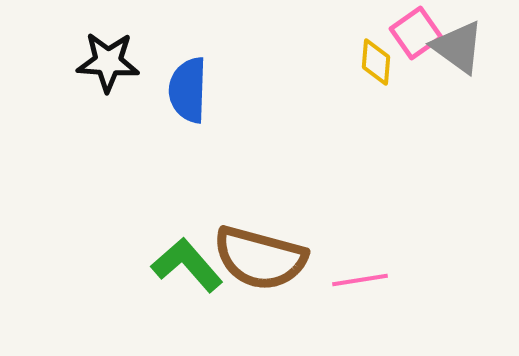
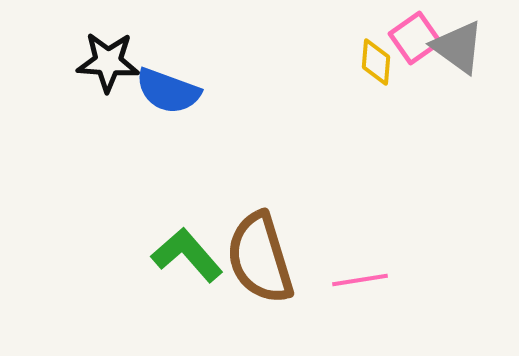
pink square: moved 1 px left, 5 px down
blue semicircle: moved 20 px left, 1 px down; rotated 72 degrees counterclockwise
brown semicircle: rotated 58 degrees clockwise
green L-shape: moved 10 px up
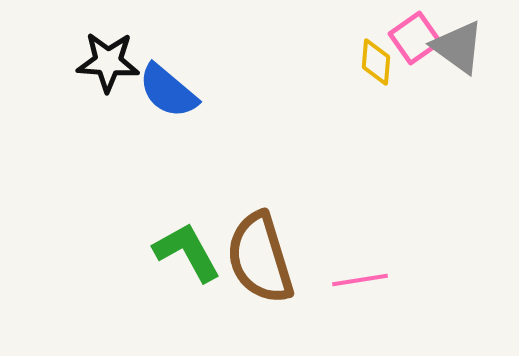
blue semicircle: rotated 20 degrees clockwise
green L-shape: moved 3 px up; rotated 12 degrees clockwise
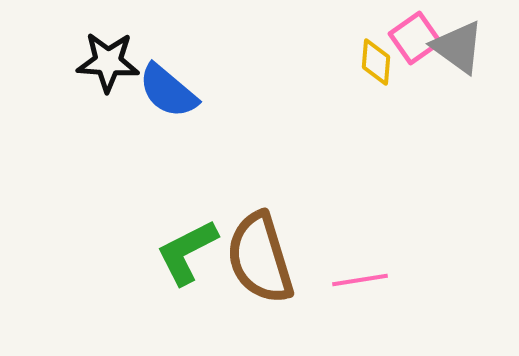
green L-shape: rotated 88 degrees counterclockwise
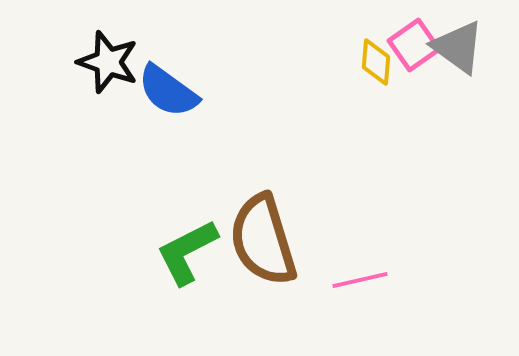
pink square: moved 1 px left, 7 px down
black star: rotated 16 degrees clockwise
blue semicircle: rotated 4 degrees counterclockwise
brown semicircle: moved 3 px right, 18 px up
pink line: rotated 4 degrees counterclockwise
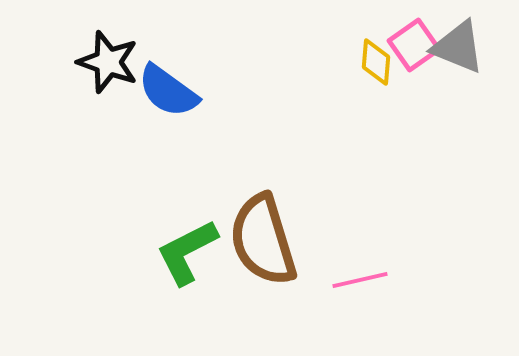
gray triangle: rotated 14 degrees counterclockwise
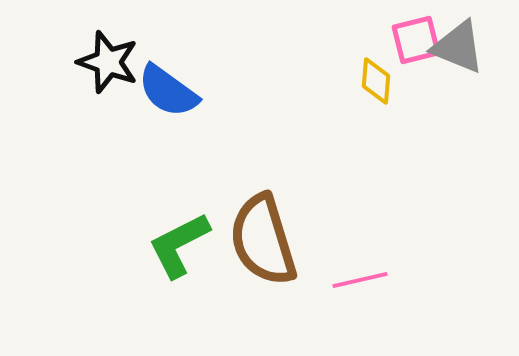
pink square: moved 2 px right, 5 px up; rotated 21 degrees clockwise
yellow diamond: moved 19 px down
green L-shape: moved 8 px left, 7 px up
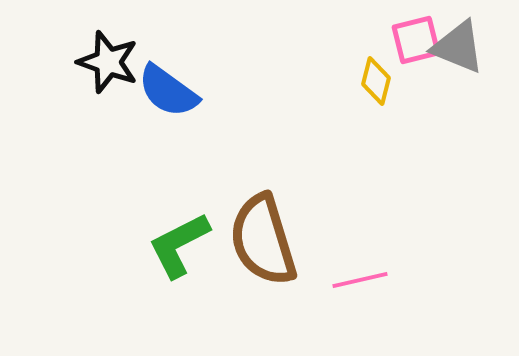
yellow diamond: rotated 9 degrees clockwise
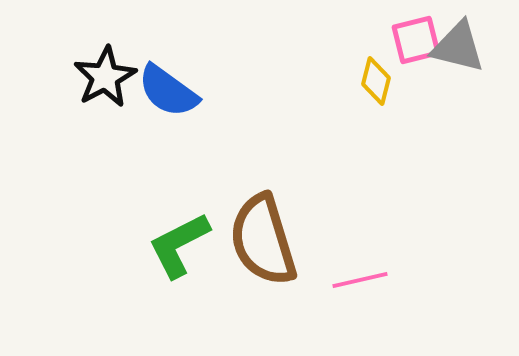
gray triangle: rotated 8 degrees counterclockwise
black star: moved 3 px left, 15 px down; rotated 24 degrees clockwise
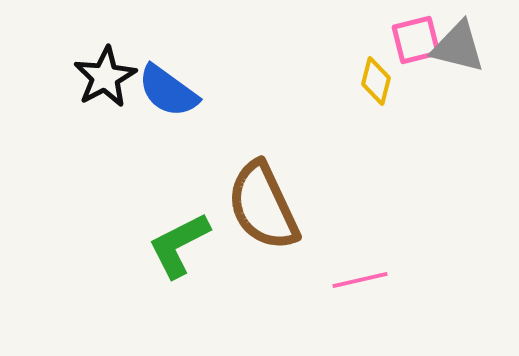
brown semicircle: moved 34 px up; rotated 8 degrees counterclockwise
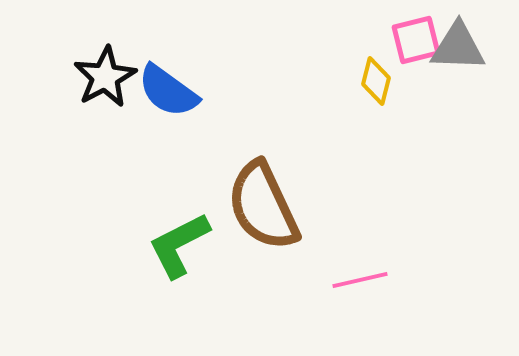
gray triangle: rotated 12 degrees counterclockwise
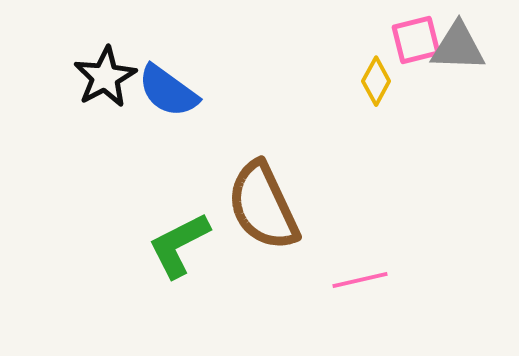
yellow diamond: rotated 15 degrees clockwise
